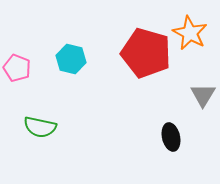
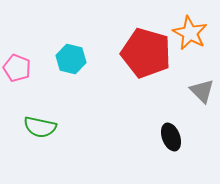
gray triangle: moved 1 px left, 4 px up; rotated 16 degrees counterclockwise
black ellipse: rotated 8 degrees counterclockwise
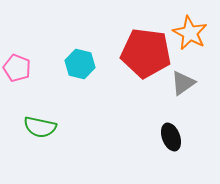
red pentagon: rotated 9 degrees counterclockwise
cyan hexagon: moved 9 px right, 5 px down
gray triangle: moved 19 px left, 8 px up; rotated 40 degrees clockwise
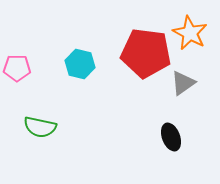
pink pentagon: rotated 20 degrees counterclockwise
